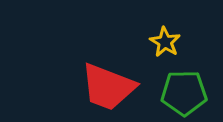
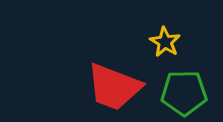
red trapezoid: moved 6 px right
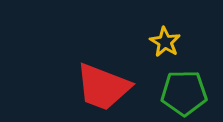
red trapezoid: moved 11 px left
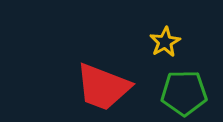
yellow star: rotated 12 degrees clockwise
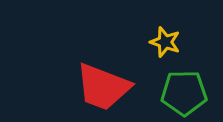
yellow star: rotated 24 degrees counterclockwise
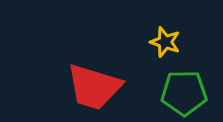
red trapezoid: moved 9 px left; rotated 4 degrees counterclockwise
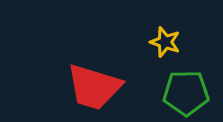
green pentagon: moved 2 px right
